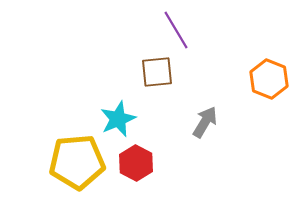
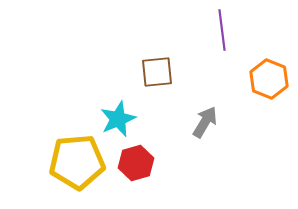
purple line: moved 46 px right; rotated 24 degrees clockwise
red hexagon: rotated 16 degrees clockwise
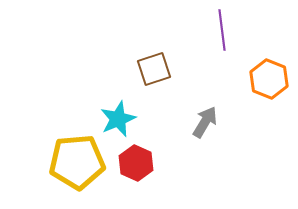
brown square: moved 3 px left, 3 px up; rotated 12 degrees counterclockwise
red hexagon: rotated 20 degrees counterclockwise
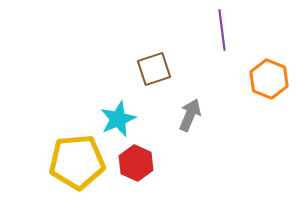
gray arrow: moved 15 px left, 7 px up; rotated 8 degrees counterclockwise
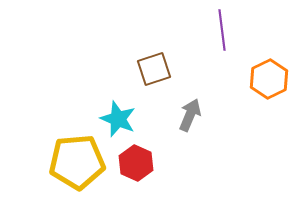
orange hexagon: rotated 12 degrees clockwise
cyan star: rotated 27 degrees counterclockwise
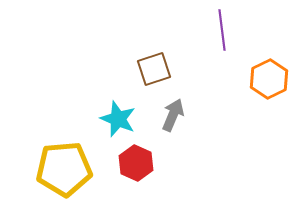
gray arrow: moved 17 px left
yellow pentagon: moved 13 px left, 7 px down
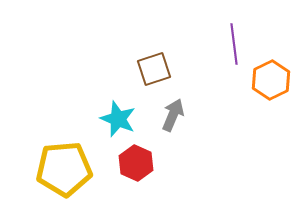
purple line: moved 12 px right, 14 px down
orange hexagon: moved 2 px right, 1 px down
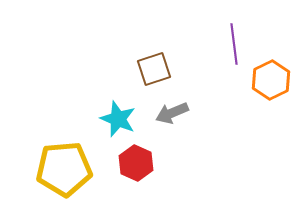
gray arrow: moved 1 px left, 2 px up; rotated 136 degrees counterclockwise
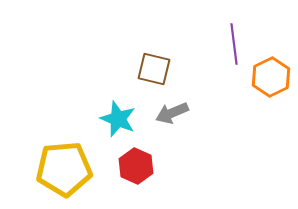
brown square: rotated 32 degrees clockwise
orange hexagon: moved 3 px up
red hexagon: moved 3 px down
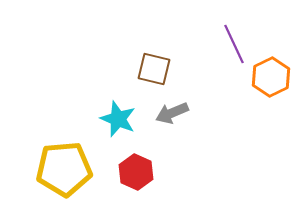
purple line: rotated 18 degrees counterclockwise
red hexagon: moved 6 px down
